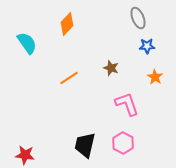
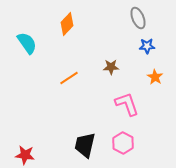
brown star: moved 1 px up; rotated 21 degrees counterclockwise
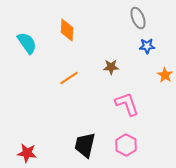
orange diamond: moved 6 px down; rotated 40 degrees counterclockwise
orange star: moved 10 px right, 2 px up
pink hexagon: moved 3 px right, 2 px down
red star: moved 2 px right, 2 px up
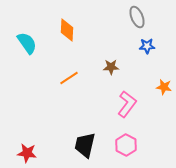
gray ellipse: moved 1 px left, 1 px up
orange star: moved 1 px left, 12 px down; rotated 21 degrees counterclockwise
pink L-shape: rotated 56 degrees clockwise
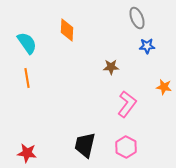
gray ellipse: moved 1 px down
orange line: moved 42 px left; rotated 66 degrees counterclockwise
pink hexagon: moved 2 px down
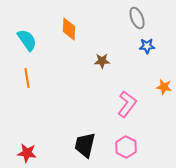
orange diamond: moved 2 px right, 1 px up
cyan semicircle: moved 3 px up
brown star: moved 9 px left, 6 px up
